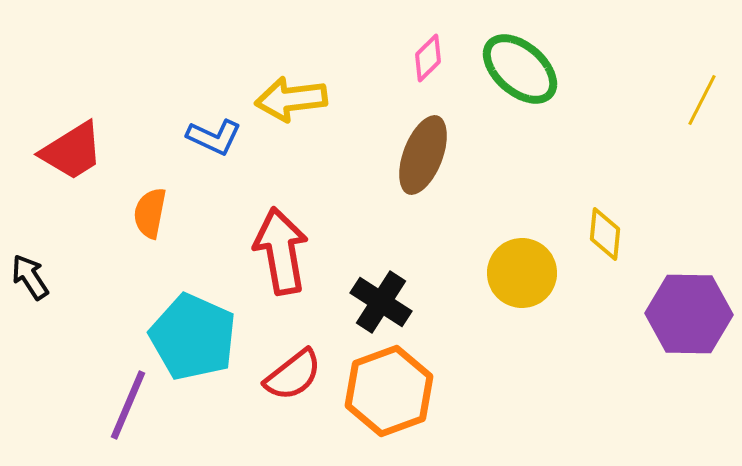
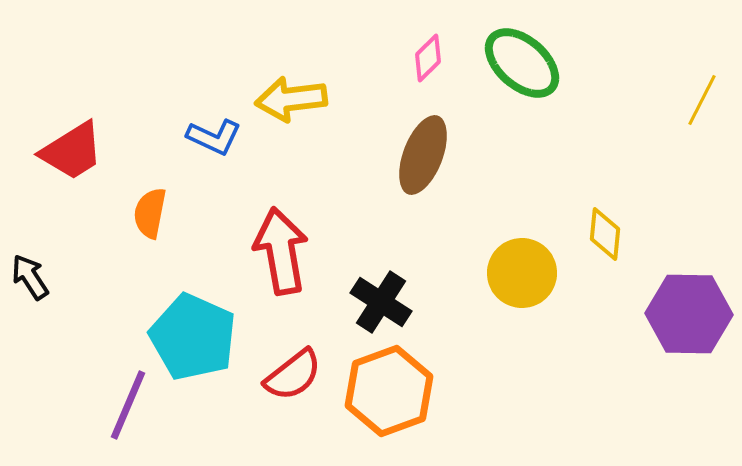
green ellipse: moved 2 px right, 6 px up
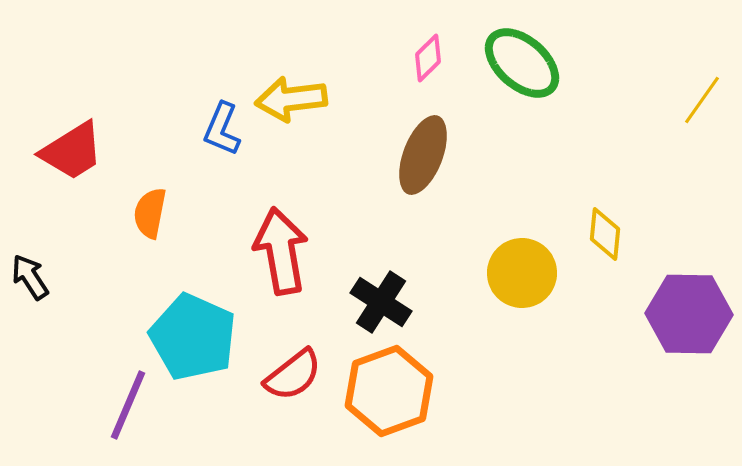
yellow line: rotated 8 degrees clockwise
blue L-shape: moved 8 px right, 8 px up; rotated 88 degrees clockwise
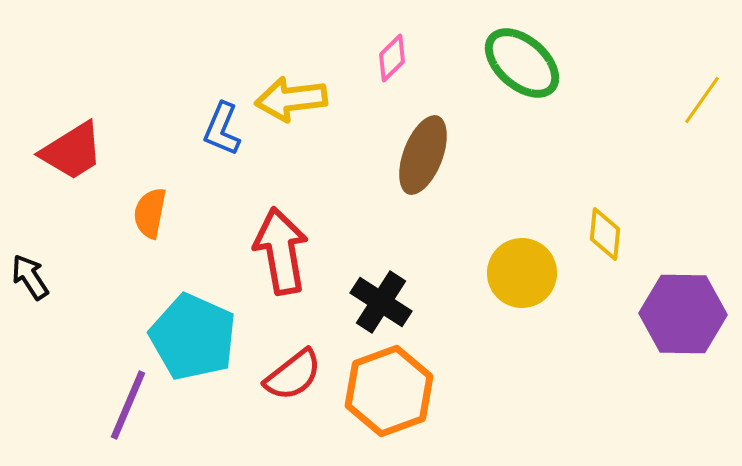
pink diamond: moved 36 px left
purple hexagon: moved 6 px left
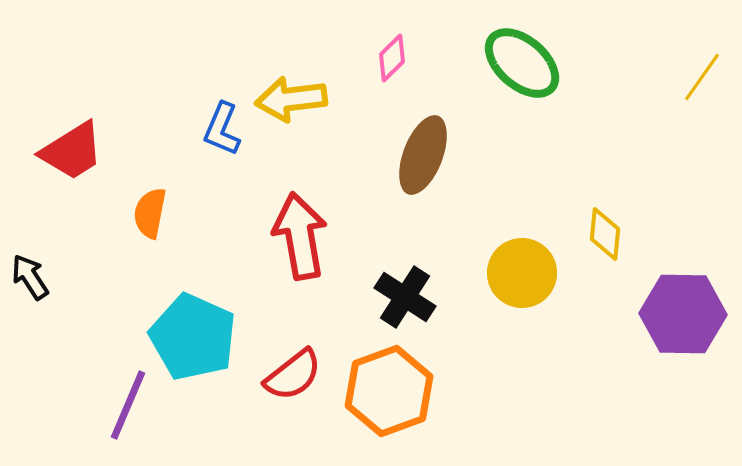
yellow line: moved 23 px up
red arrow: moved 19 px right, 15 px up
black cross: moved 24 px right, 5 px up
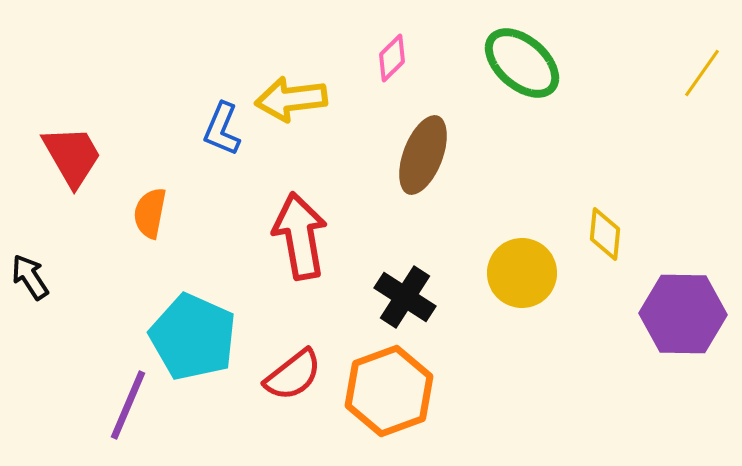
yellow line: moved 4 px up
red trapezoid: moved 5 px down; rotated 88 degrees counterclockwise
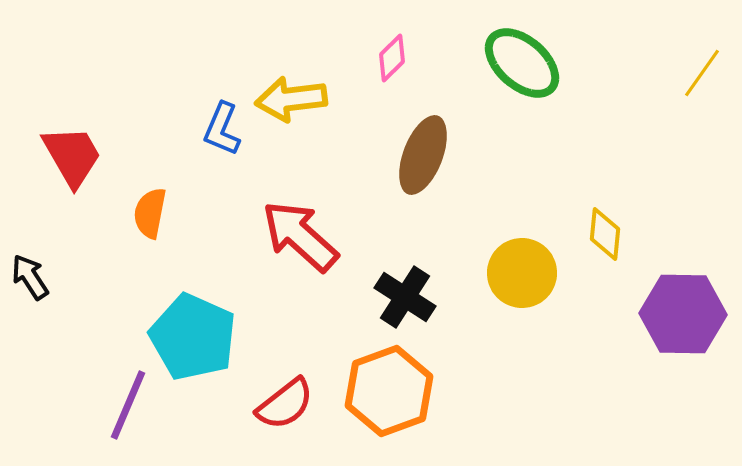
red arrow: rotated 38 degrees counterclockwise
red semicircle: moved 8 px left, 29 px down
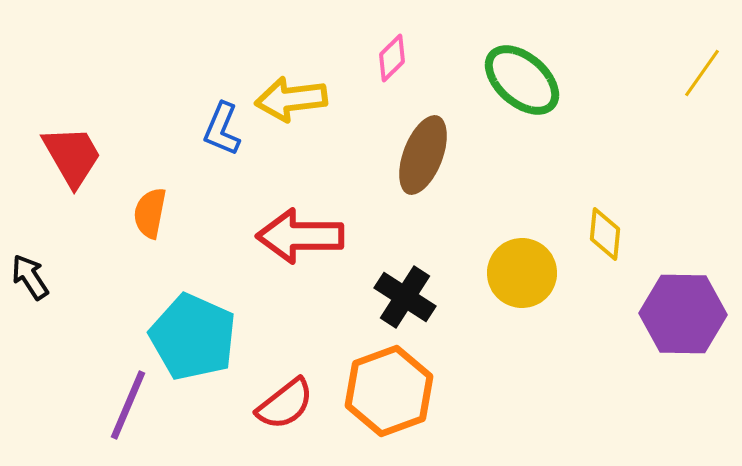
green ellipse: moved 17 px down
red arrow: rotated 42 degrees counterclockwise
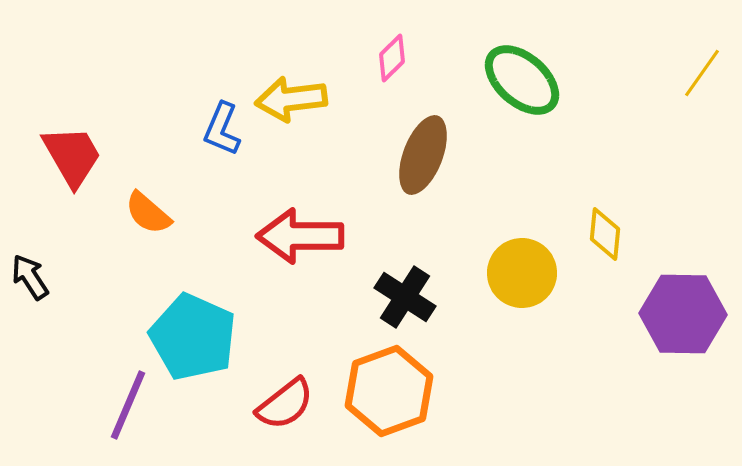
orange semicircle: moved 2 px left; rotated 60 degrees counterclockwise
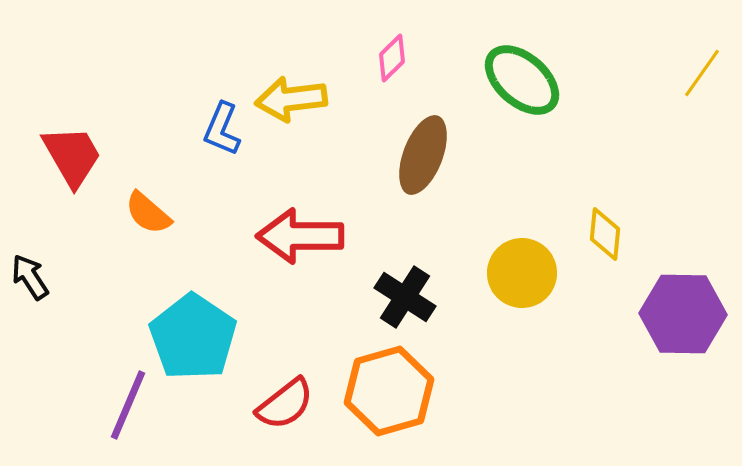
cyan pentagon: rotated 10 degrees clockwise
orange hexagon: rotated 4 degrees clockwise
